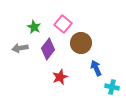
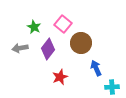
cyan cross: rotated 16 degrees counterclockwise
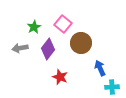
green star: rotated 16 degrees clockwise
blue arrow: moved 4 px right
red star: rotated 28 degrees counterclockwise
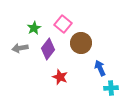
green star: moved 1 px down
cyan cross: moved 1 px left, 1 px down
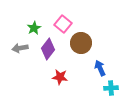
red star: rotated 14 degrees counterclockwise
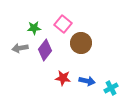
green star: rotated 24 degrees clockwise
purple diamond: moved 3 px left, 1 px down
blue arrow: moved 13 px left, 13 px down; rotated 126 degrees clockwise
red star: moved 3 px right, 1 px down
cyan cross: rotated 24 degrees counterclockwise
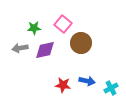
purple diamond: rotated 40 degrees clockwise
red star: moved 7 px down
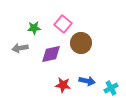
purple diamond: moved 6 px right, 4 px down
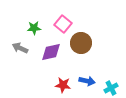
gray arrow: rotated 35 degrees clockwise
purple diamond: moved 2 px up
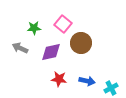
red star: moved 4 px left, 6 px up
